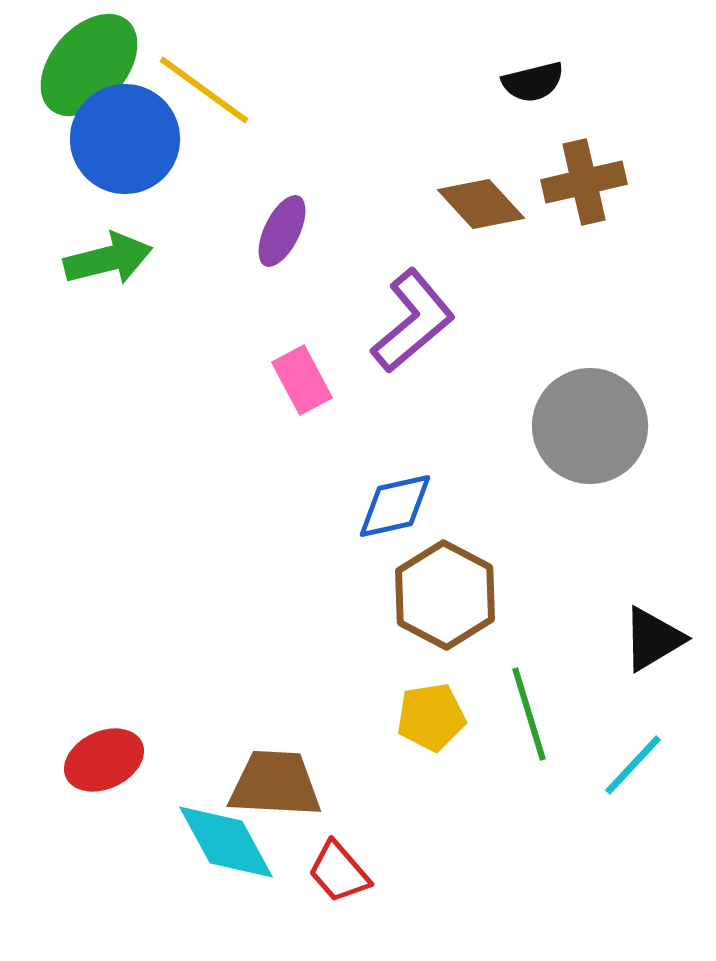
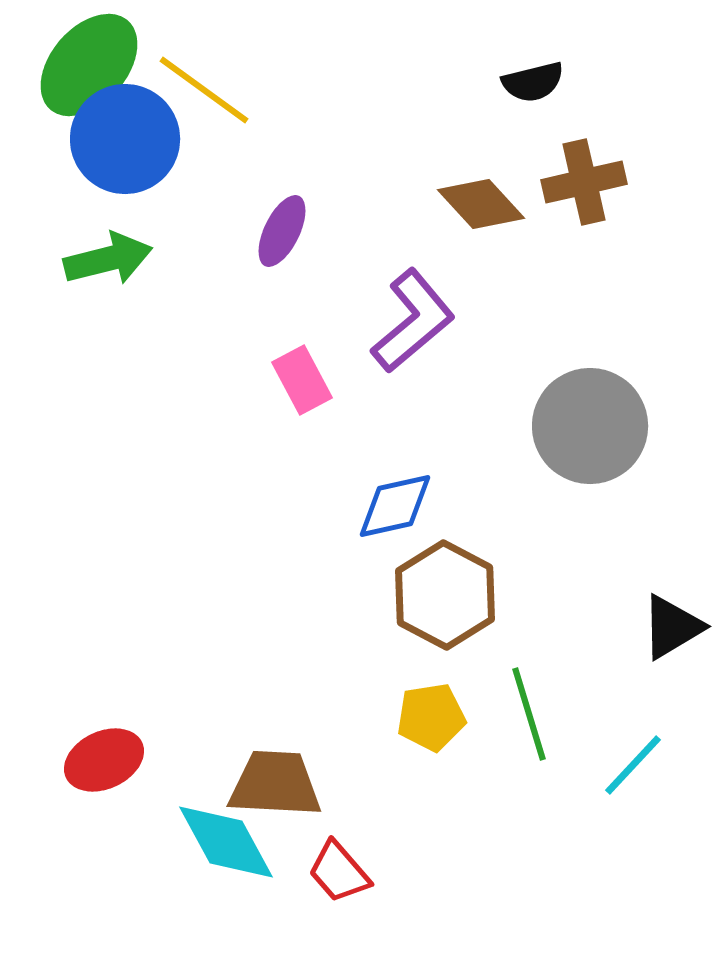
black triangle: moved 19 px right, 12 px up
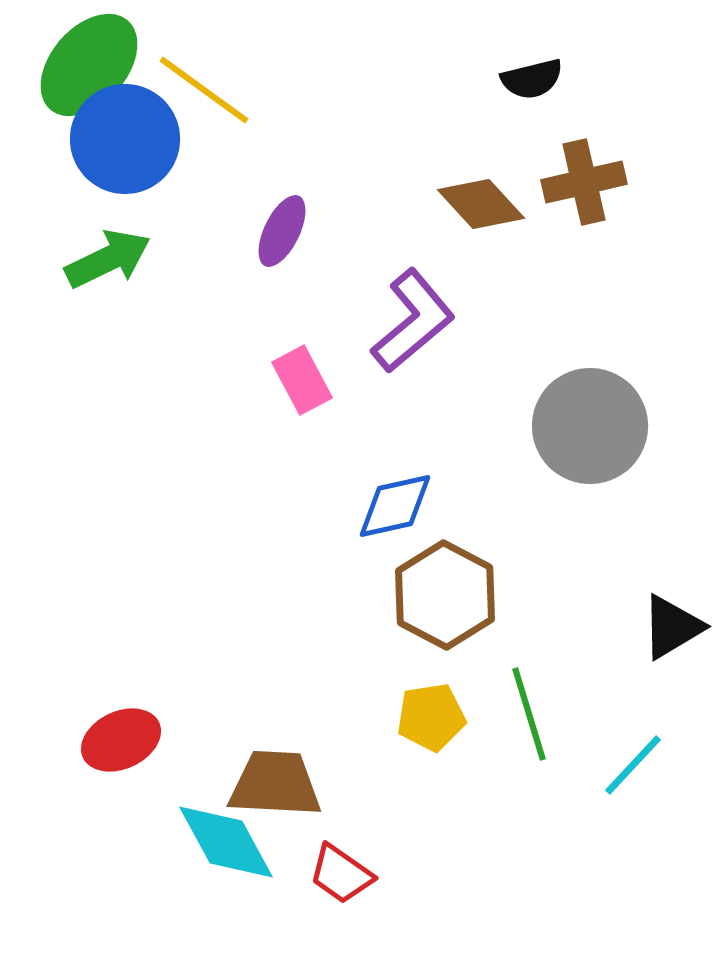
black semicircle: moved 1 px left, 3 px up
green arrow: rotated 12 degrees counterclockwise
red ellipse: moved 17 px right, 20 px up
red trapezoid: moved 2 px right, 2 px down; rotated 14 degrees counterclockwise
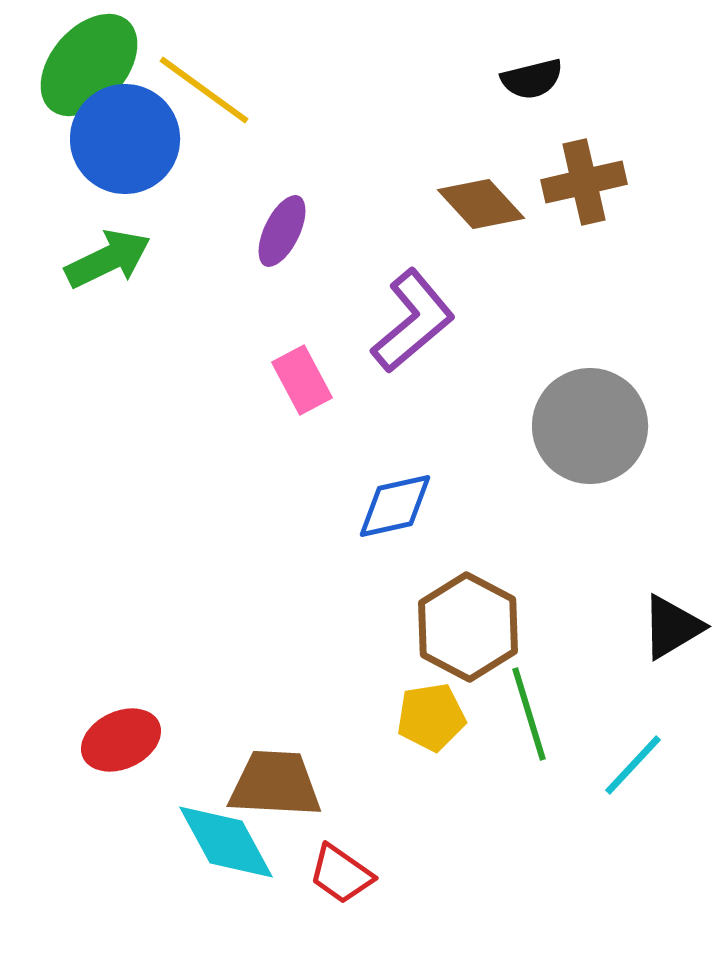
brown hexagon: moved 23 px right, 32 px down
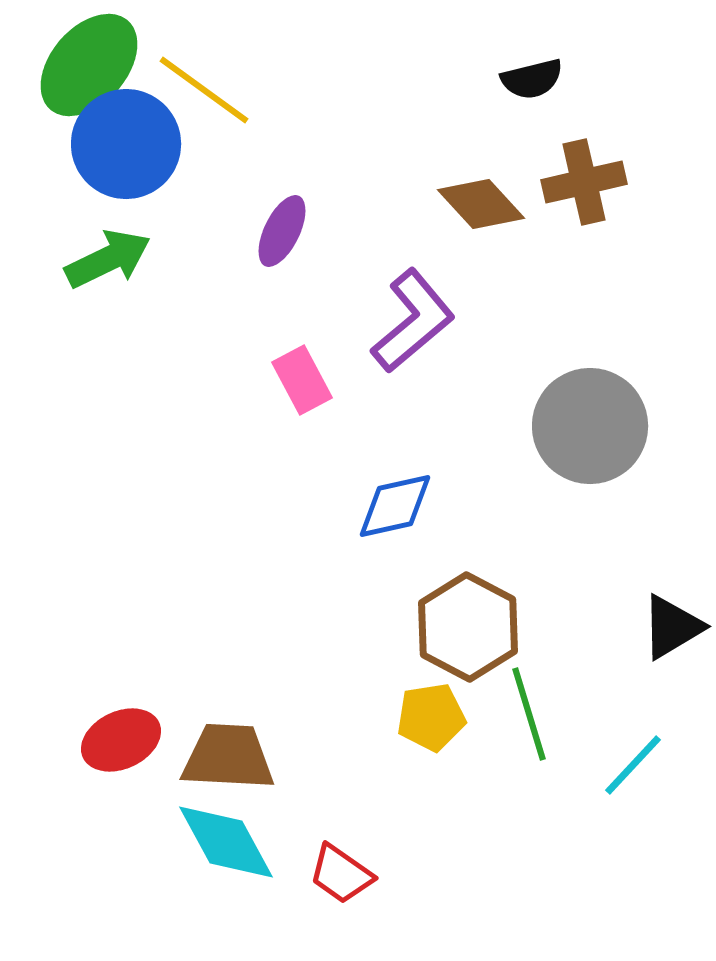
blue circle: moved 1 px right, 5 px down
brown trapezoid: moved 47 px left, 27 px up
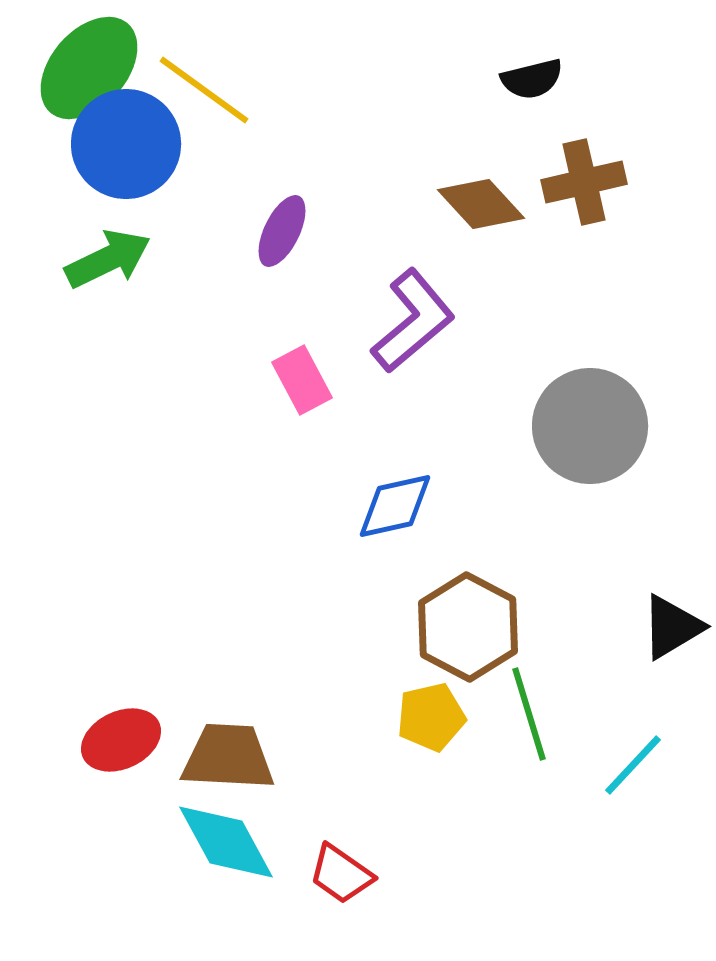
green ellipse: moved 3 px down
yellow pentagon: rotated 4 degrees counterclockwise
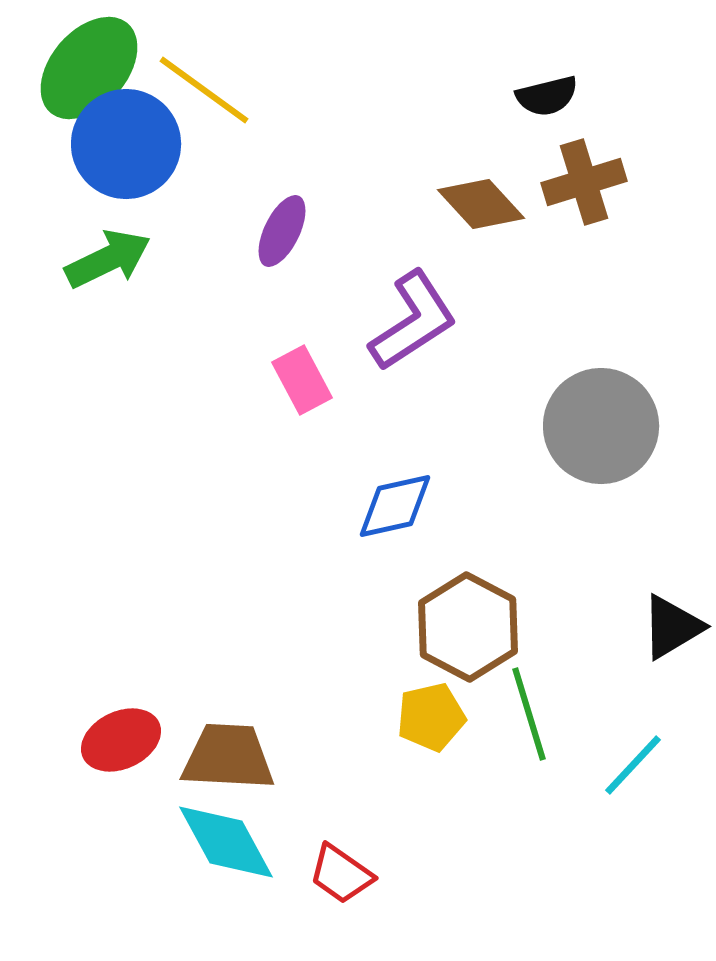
black semicircle: moved 15 px right, 17 px down
brown cross: rotated 4 degrees counterclockwise
purple L-shape: rotated 7 degrees clockwise
gray circle: moved 11 px right
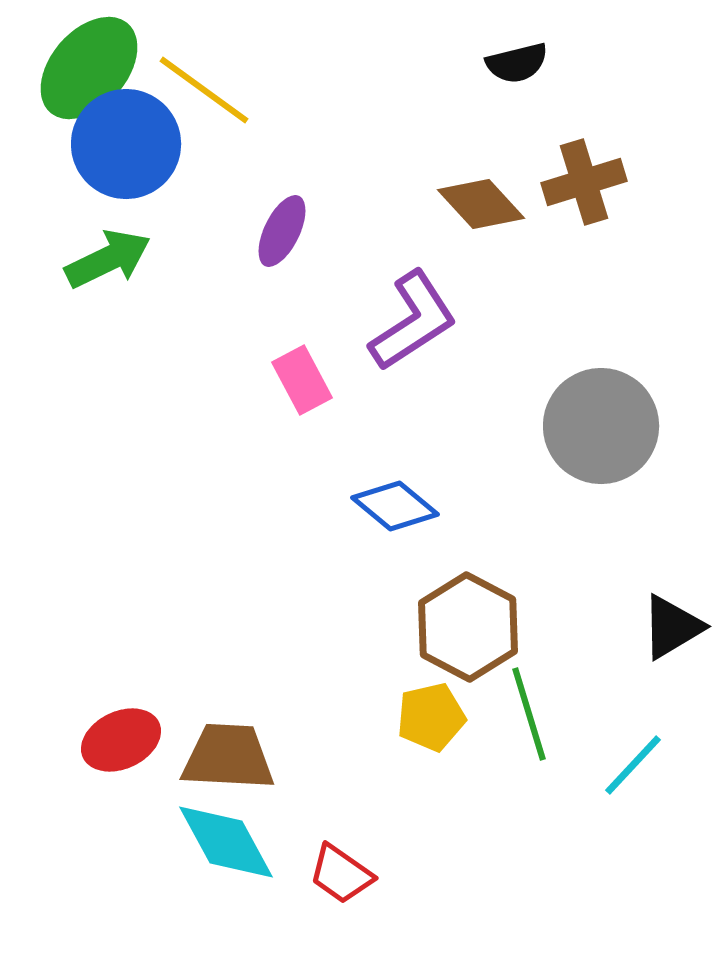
black semicircle: moved 30 px left, 33 px up
blue diamond: rotated 52 degrees clockwise
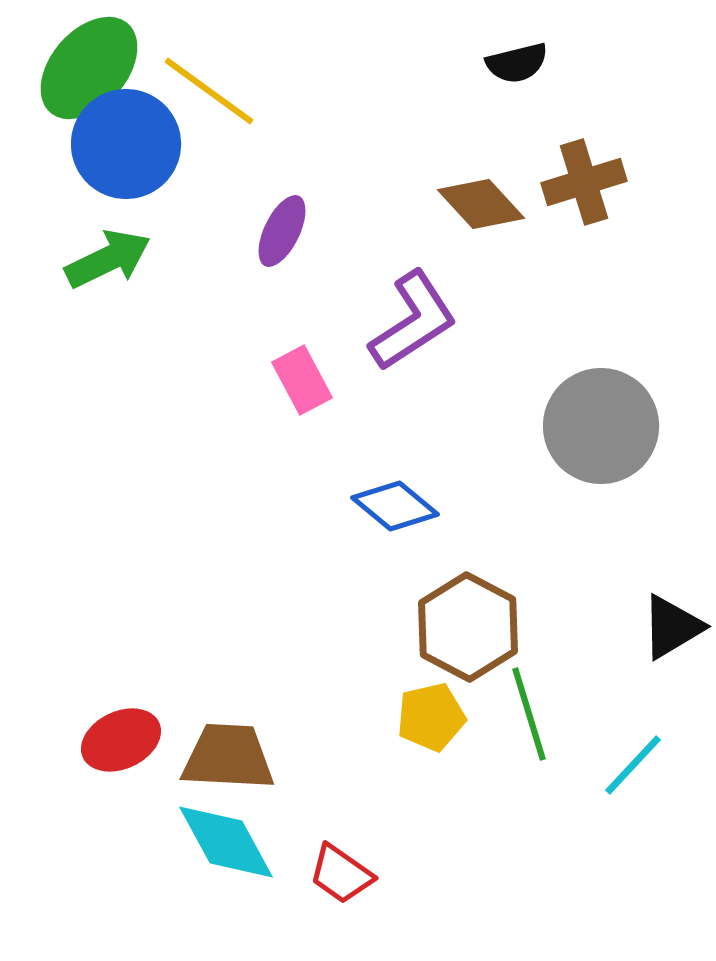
yellow line: moved 5 px right, 1 px down
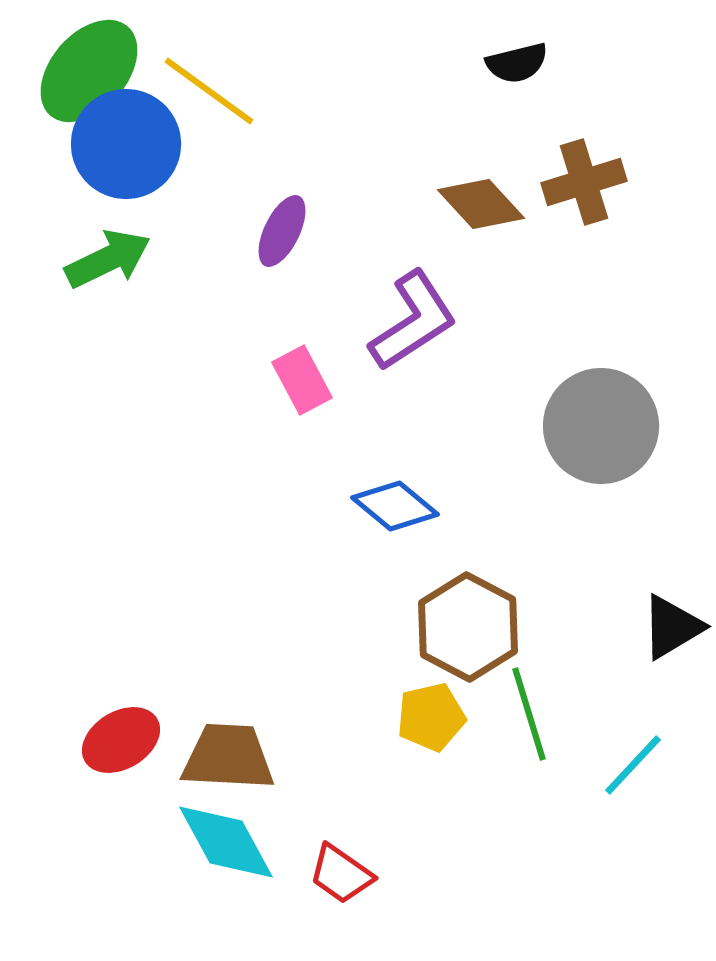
green ellipse: moved 3 px down
red ellipse: rotated 6 degrees counterclockwise
